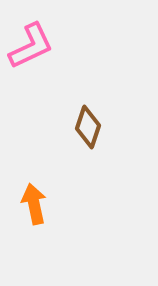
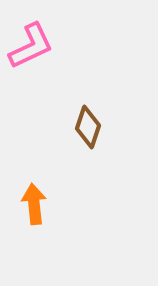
orange arrow: rotated 6 degrees clockwise
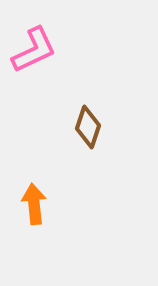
pink L-shape: moved 3 px right, 4 px down
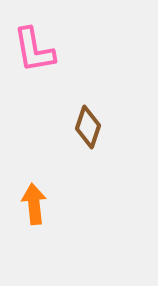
pink L-shape: rotated 105 degrees clockwise
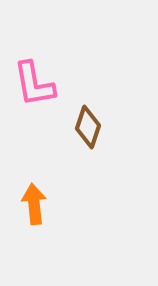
pink L-shape: moved 34 px down
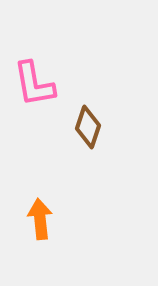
orange arrow: moved 6 px right, 15 px down
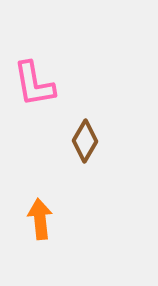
brown diamond: moved 3 px left, 14 px down; rotated 12 degrees clockwise
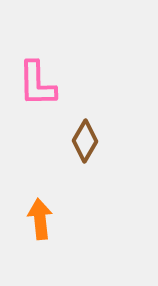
pink L-shape: moved 3 px right; rotated 9 degrees clockwise
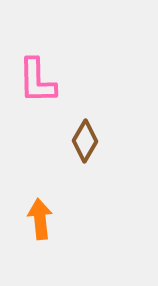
pink L-shape: moved 3 px up
